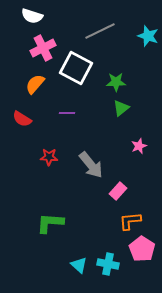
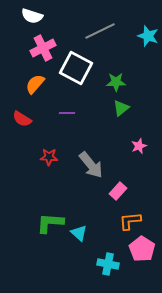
cyan triangle: moved 32 px up
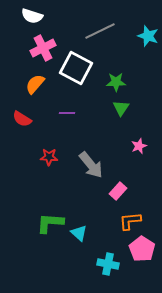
green triangle: rotated 18 degrees counterclockwise
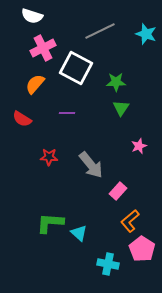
cyan star: moved 2 px left, 2 px up
orange L-shape: rotated 35 degrees counterclockwise
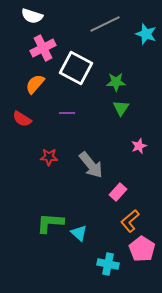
gray line: moved 5 px right, 7 px up
pink rectangle: moved 1 px down
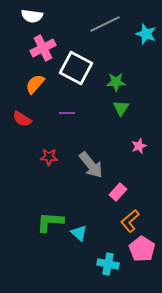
white semicircle: rotated 10 degrees counterclockwise
green L-shape: moved 1 px up
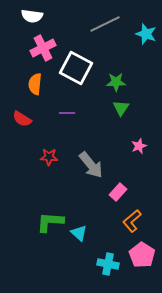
orange semicircle: rotated 35 degrees counterclockwise
orange L-shape: moved 2 px right
pink pentagon: moved 6 px down
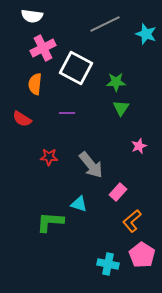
cyan triangle: moved 29 px up; rotated 24 degrees counterclockwise
